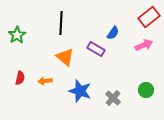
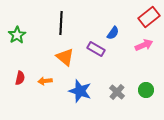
gray cross: moved 4 px right, 6 px up
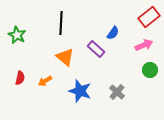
green star: rotated 12 degrees counterclockwise
purple rectangle: rotated 12 degrees clockwise
orange arrow: rotated 24 degrees counterclockwise
green circle: moved 4 px right, 20 px up
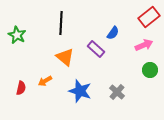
red semicircle: moved 1 px right, 10 px down
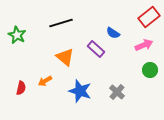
black line: rotated 70 degrees clockwise
blue semicircle: rotated 88 degrees clockwise
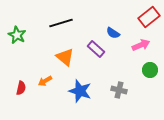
pink arrow: moved 3 px left
gray cross: moved 2 px right, 2 px up; rotated 28 degrees counterclockwise
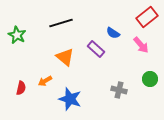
red rectangle: moved 2 px left
pink arrow: rotated 72 degrees clockwise
green circle: moved 9 px down
blue star: moved 10 px left, 8 px down
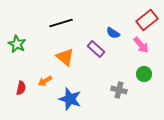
red rectangle: moved 3 px down
green star: moved 9 px down
green circle: moved 6 px left, 5 px up
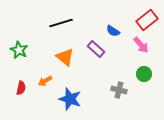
blue semicircle: moved 2 px up
green star: moved 2 px right, 6 px down
